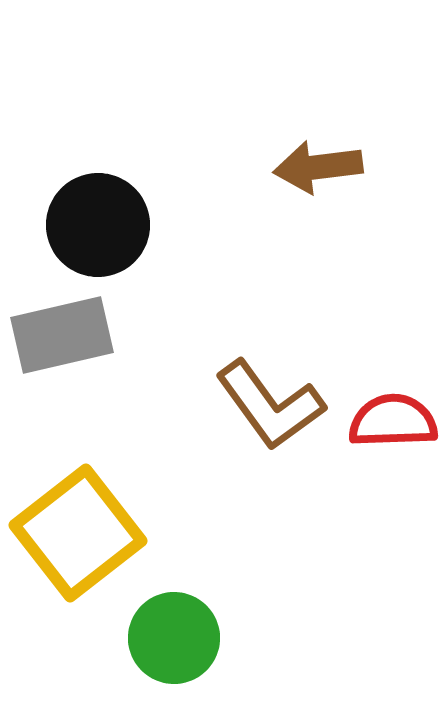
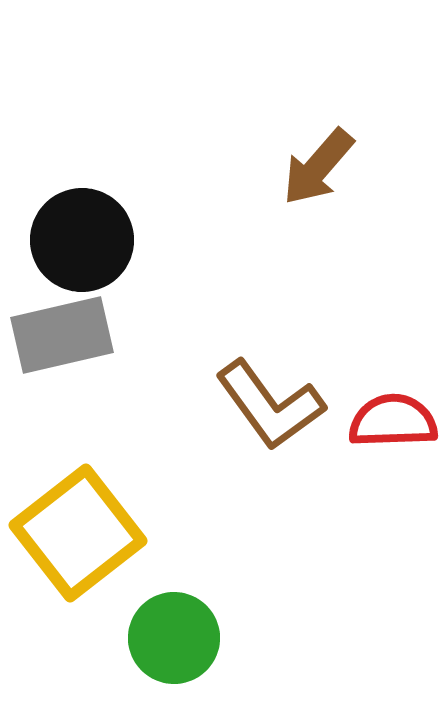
brown arrow: rotated 42 degrees counterclockwise
black circle: moved 16 px left, 15 px down
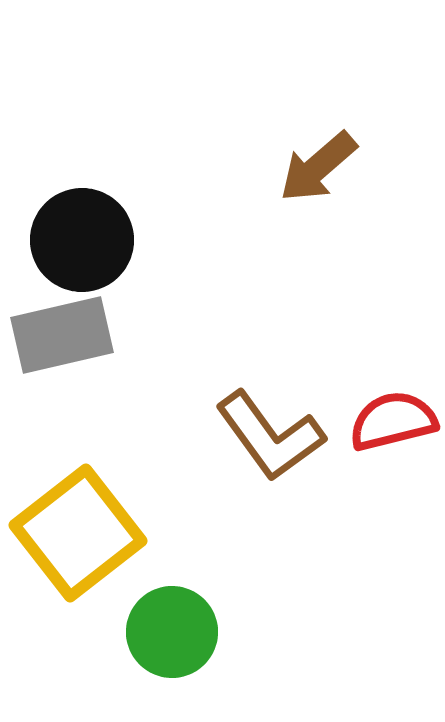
brown arrow: rotated 8 degrees clockwise
brown L-shape: moved 31 px down
red semicircle: rotated 12 degrees counterclockwise
green circle: moved 2 px left, 6 px up
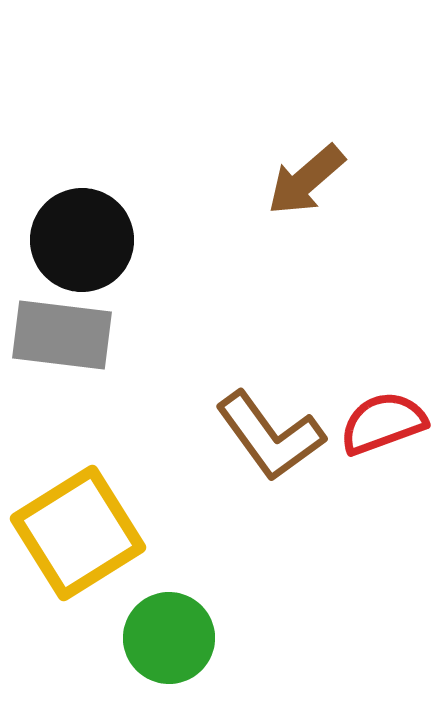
brown arrow: moved 12 px left, 13 px down
gray rectangle: rotated 20 degrees clockwise
red semicircle: moved 10 px left, 2 px down; rotated 6 degrees counterclockwise
yellow square: rotated 6 degrees clockwise
green circle: moved 3 px left, 6 px down
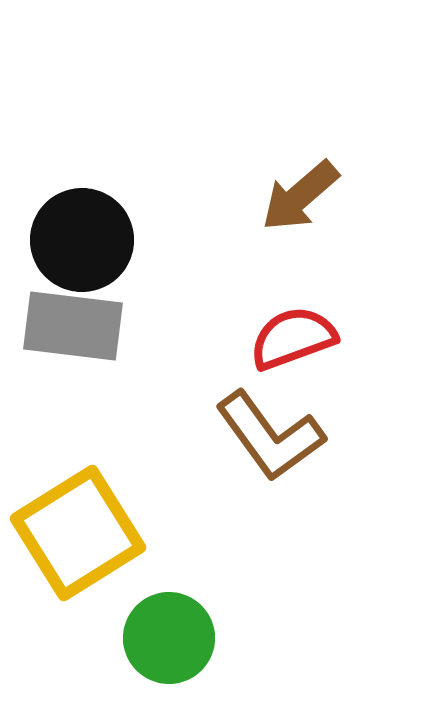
brown arrow: moved 6 px left, 16 px down
gray rectangle: moved 11 px right, 9 px up
red semicircle: moved 90 px left, 85 px up
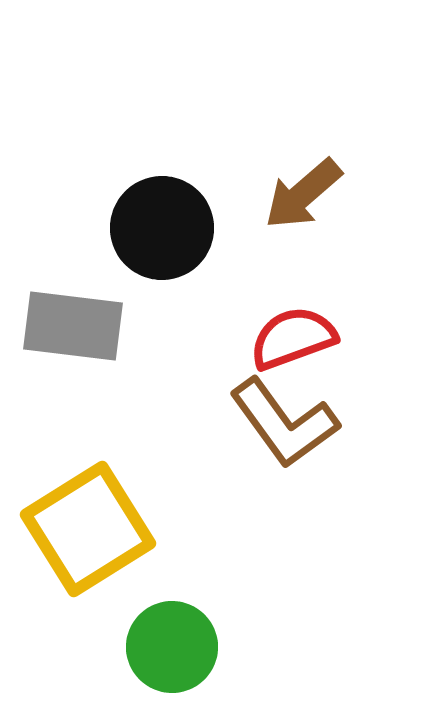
brown arrow: moved 3 px right, 2 px up
black circle: moved 80 px right, 12 px up
brown L-shape: moved 14 px right, 13 px up
yellow square: moved 10 px right, 4 px up
green circle: moved 3 px right, 9 px down
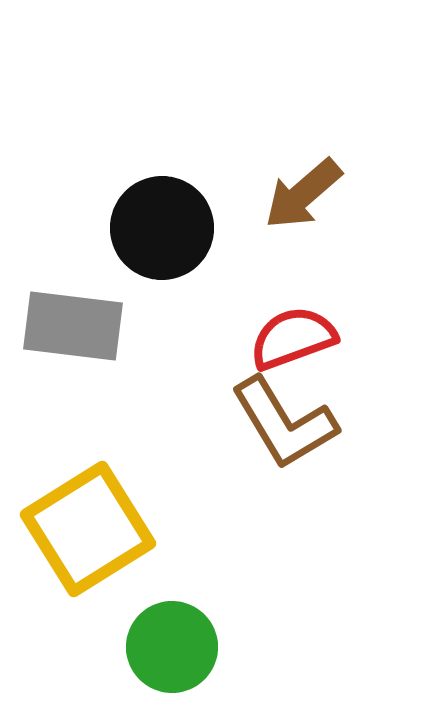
brown L-shape: rotated 5 degrees clockwise
